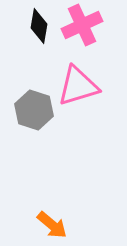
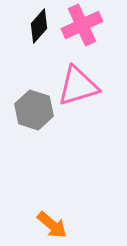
black diamond: rotated 32 degrees clockwise
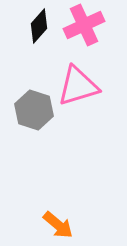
pink cross: moved 2 px right
orange arrow: moved 6 px right
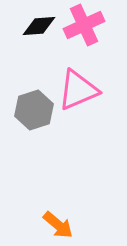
black diamond: rotated 44 degrees clockwise
pink triangle: moved 4 px down; rotated 6 degrees counterclockwise
gray hexagon: rotated 24 degrees clockwise
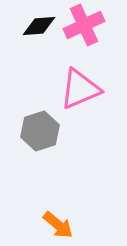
pink triangle: moved 2 px right, 1 px up
gray hexagon: moved 6 px right, 21 px down
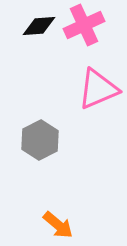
pink triangle: moved 18 px right
gray hexagon: moved 9 px down; rotated 9 degrees counterclockwise
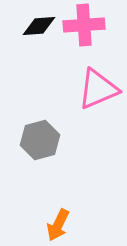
pink cross: rotated 21 degrees clockwise
gray hexagon: rotated 12 degrees clockwise
orange arrow: rotated 76 degrees clockwise
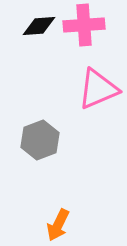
gray hexagon: rotated 6 degrees counterclockwise
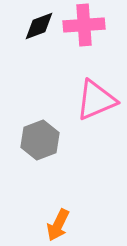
black diamond: rotated 16 degrees counterclockwise
pink triangle: moved 2 px left, 11 px down
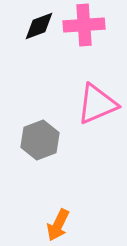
pink triangle: moved 1 px right, 4 px down
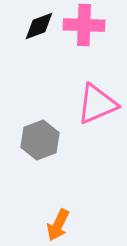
pink cross: rotated 6 degrees clockwise
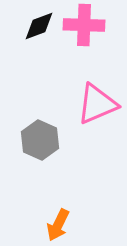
gray hexagon: rotated 15 degrees counterclockwise
